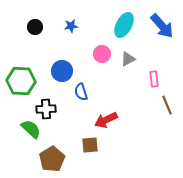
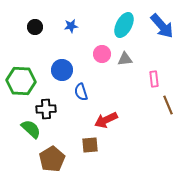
gray triangle: moved 3 px left; rotated 21 degrees clockwise
blue circle: moved 1 px up
brown line: moved 1 px right
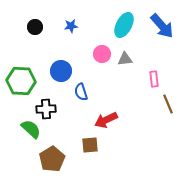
blue circle: moved 1 px left, 1 px down
brown line: moved 1 px up
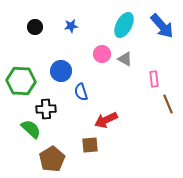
gray triangle: rotated 35 degrees clockwise
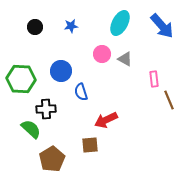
cyan ellipse: moved 4 px left, 2 px up
green hexagon: moved 2 px up
brown line: moved 1 px right, 4 px up
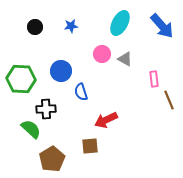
brown square: moved 1 px down
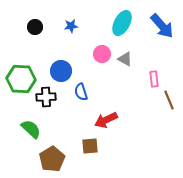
cyan ellipse: moved 2 px right
black cross: moved 12 px up
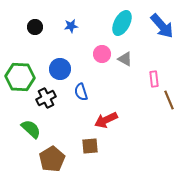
blue circle: moved 1 px left, 2 px up
green hexagon: moved 1 px left, 2 px up
black cross: moved 1 px down; rotated 24 degrees counterclockwise
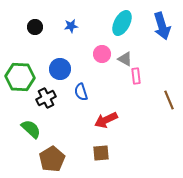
blue arrow: rotated 24 degrees clockwise
pink rectangle: moved 18 px left, 3 px up
brown square: moved 11 px right, 7 px down
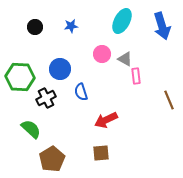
cyan ellipse: moved 2 px up
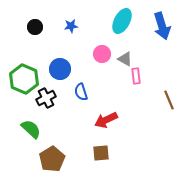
green hexagon: moved 4 px right, 2 px down; rotated 20 degrees clockwise
